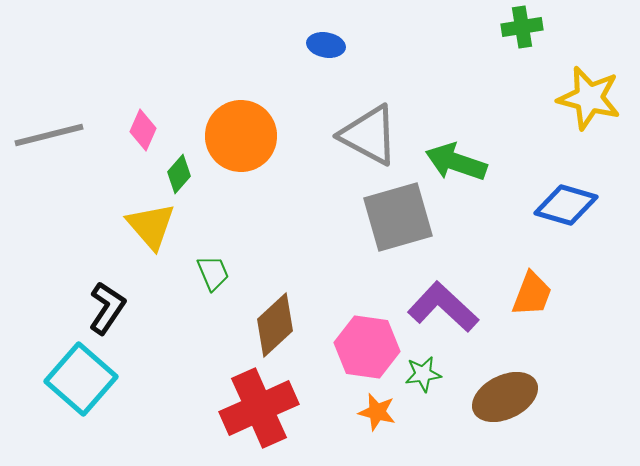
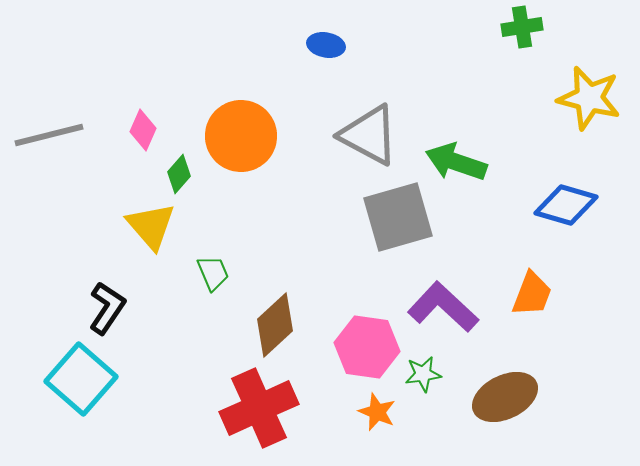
orange star: rotated 9 degrees clockwise
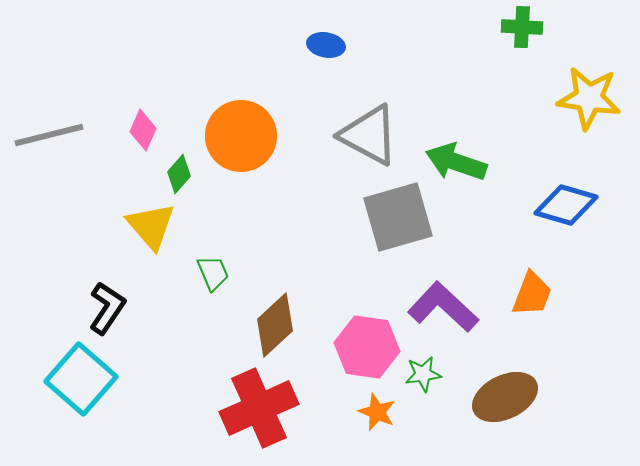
green cross: rotated 12 degrees clockwise
yellow star: rotated 6 degrees counterclockwise
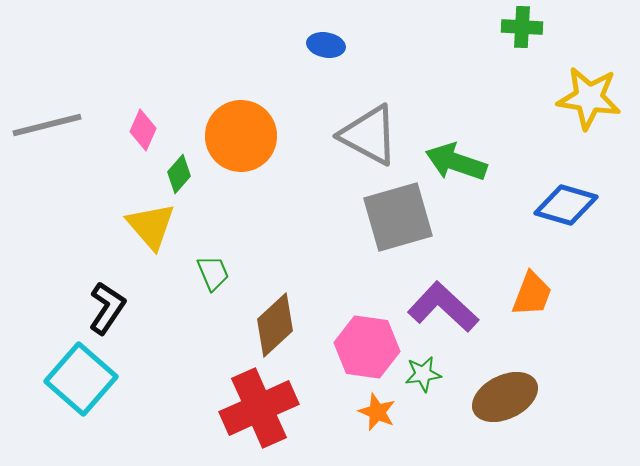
gray line: moved 2 px left, 10 px up
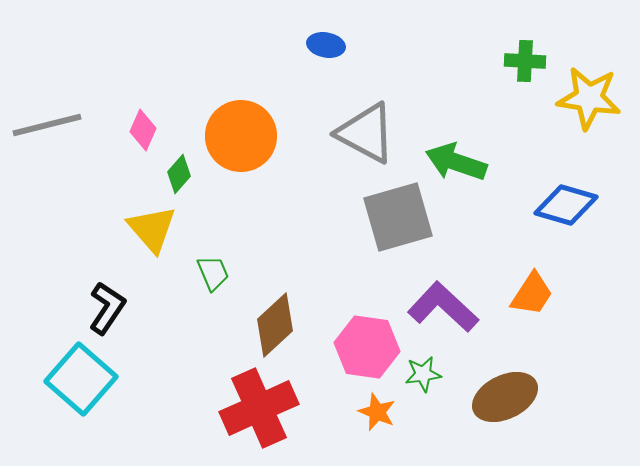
green cross: moved 3 px right, 34 px down
gray triangle: moved 3 px left, 2 px up
yellow triangle: moved 1 px right, 3 px down
orange trapezoid: rotated 12 degrees clockwise
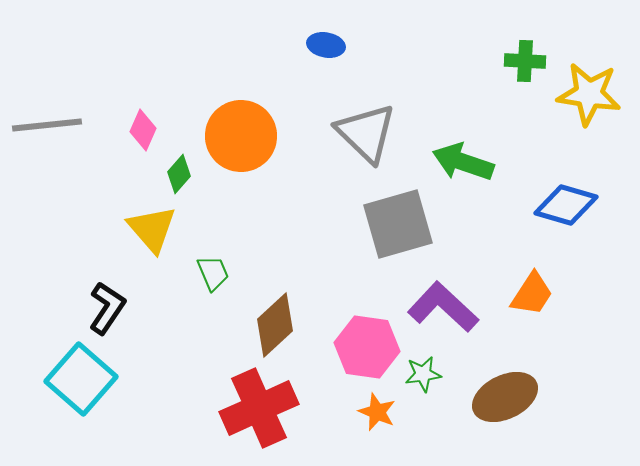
yellow star: moved 4 px up
gray line: rotated 8 degrees clockwise
gray triangle: rotated 16 degrees clockwise
green arrow: moved 7 px right
gray square: moved 7 px down
